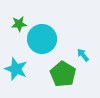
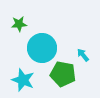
cyan circle: moved 9 px down
cyan star: moved 7 px right, 11 px down
green pentagon: rotated 20 degrees counterclockwise
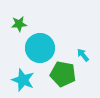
cyan circle: moved 2 px left
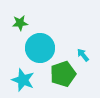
green star: moved 1 px right, 1 px up
green pentagon: rotated 30 degrees counterclockwise
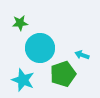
cyan arrow: moved 1 px left; rotated 32 degrees counterclockwise
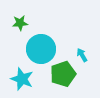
cyan circle: moved 1 px right, 1 px down
cyan arrow: rotated 40 degrees clockwise
cyan star: moved 1 px left, 1 px up
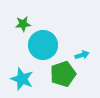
green star: moved 3 px right, 1 px down
cyan circle: moved 2 px right, 4 px up
cyan arrow: rotated 104 degrees clockwise
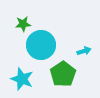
cyan circle: moved 2 px left
cyan arrow: moved 2 px right, 4 px up
green pentagon: rotated 15 degrees counterclockwise
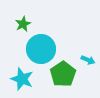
green star: rotated 21 degrees counterclockwise
cyan circle: moved 4 px down
cyan arrow: moved 4 px right, 9 px down; rotated 40 degrees clockwise
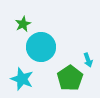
cyan circle: moved 2 px up
cyan arrow: rotated 48 degrees clockwise
green pentagon: moved 7 px right, 4 px down
